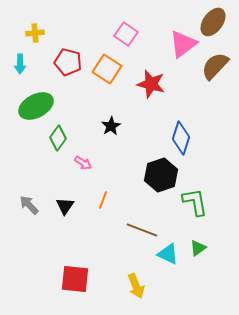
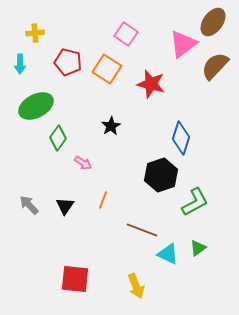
green L-shape: rotated 72 degrees clockwise
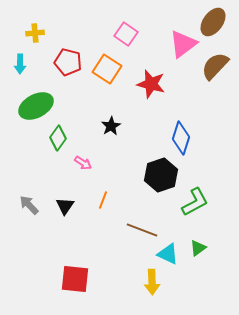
yellow arrow: moved 16 px right, 4 px up; rotated 20 degrees clockwise
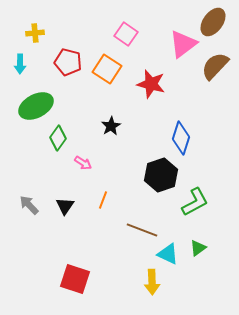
red square: rotated 12 degrees clockwise
